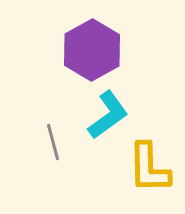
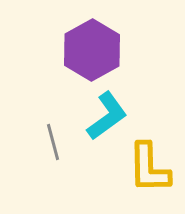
cyan L-shape: moved 1 px left, 1 px down
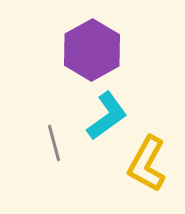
gray line: moved 1 px right, 1 px down
yellow L-shape: moved 2 px left, 4 px up; rotated 30 degrees clockwise
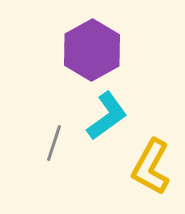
gray line: rotated 33 degrees clockwise
yellow L-shape: moved 4 px right, 3 px down
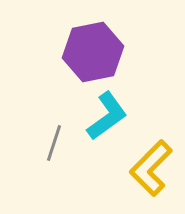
purple hexagon: moved 1 px right, 2 px down; rotated 18 degrees clockwise
yellow L-shape: moved 1 px down; rotated 16 degrees clockwise
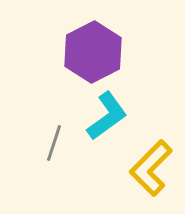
purple hexagon: rotated 16 degrees counterclockwise
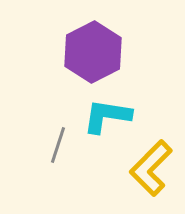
cyan L-shape: rotated 135 degrees counterclockwise
gray line: moved 4 px right, 2 px down
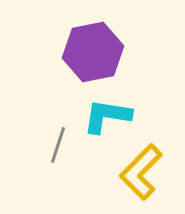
purple hexagon: rotated 16 degrees clockwise
yellow L-shape: moved 10 px left, 4 px down
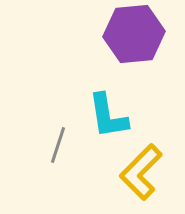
purple hexagon: moved 41 px right, 18 px up; rotated 6 degrees clockwise
cyan L-shape: moved 1 px right; rotated 108 degrees counterclockwise
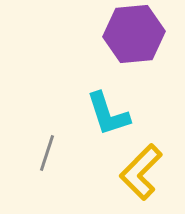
cyan L-shape: moved 2 px up; rotated 9 degrees counterclockwise
gray line: moved 11 px left, 8 px down
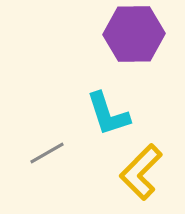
purple hexagon: rotated 4 degrees clockwise
gray line: rotated 42 degrees clockwise
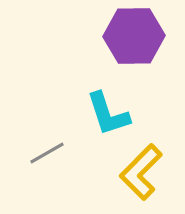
purple hexagon: moved 2 px down
